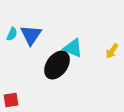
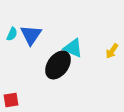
black ellipse: moved 1 px right
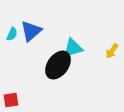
blue triangle: moved 4 px up; rotated 15 degrees clockwise
cyan triangle: rotated 40 degrees counterclockwise
